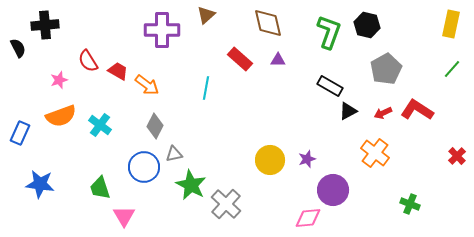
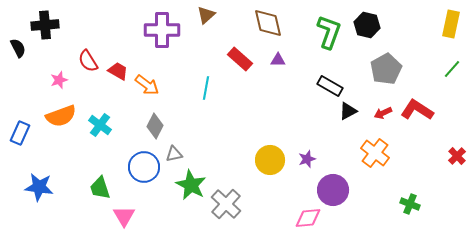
blue star: moved 1 px left, 3 px down
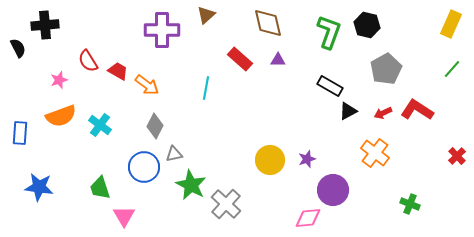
yellow rectangle: rotated 12 degrees clockwise
blue rectangle: rotated 20 degrees counterclockwise
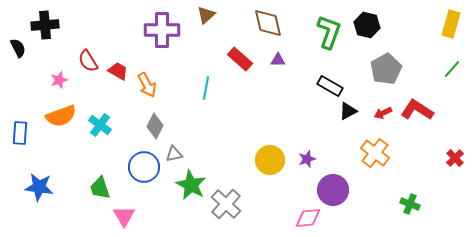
yellow rectangle: rotated 8 degrees counterclockwise
orange arrow: rotated 25 degrees clockwise
red cross: moved 2 px left, 2 px down
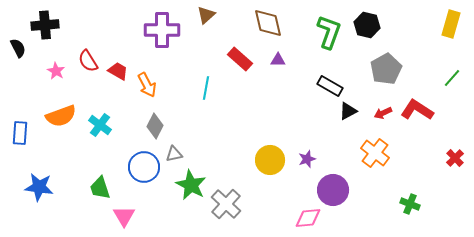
green line: moved 9 px down
pink star: moved 3 px left, 9 px up; rotated 24 degrees counterclockwise
